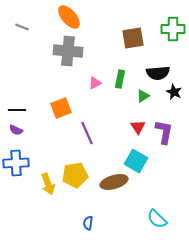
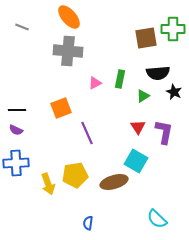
brown square: moved 13 px right
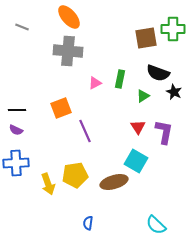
black semicircle: rotated 25 degrees clockwise
purple line: moved 2 px left, 2 px up
cyan semicircle: moved 1 px left, 6 px down
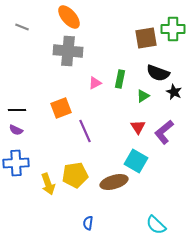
purple L-shape: rotated 140 degrees counterclockwise
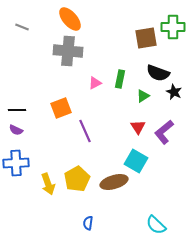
orange ellipse: moved 1 px right, 2 px down
green cross: moved 2 px up
yellow pentagon: moved 2 px right, 4 px down; rotated 20 degrees counterclockwise
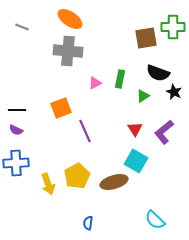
orange ellipse: rotated 15 degrees counterclockwise
red triangle: moved 3 px left, 2 px down
yellow pentagon: moved 3 px up
cyan semicircle: moved 1 px left, 5 px up
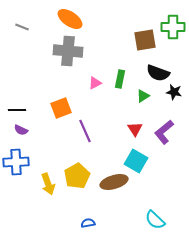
brown square: moved 1 px left, 2 px down
black star: rotated 14 degrees counterclockwise
purple semicircle: moved 5 px right
blue cross: moved 1 px up
blue semicircle: rotated 72 degrees clockwise
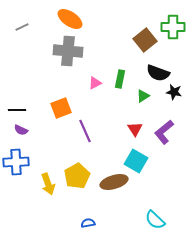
gray line: rotated 48 degrees counterclockwise
brown square: rotated 30 degrees counterclockwise
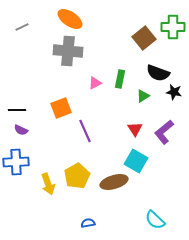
brown square: moved 1 px left, 2 px up
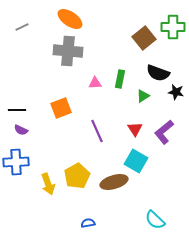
pink triangle: rotated 24 degrees clockwise
black star: moved 2 px right
purple line: moved 12 px right
